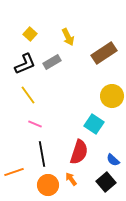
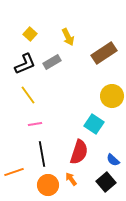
pink line: rotated 32 degrees counterclockwise
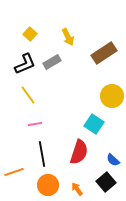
orange arrow: moved 6 px right, 10 px down
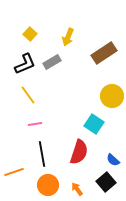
yellow arrow: rotated 48 degrees clockwise
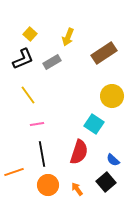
black L-shape: moved 2 px left, 5 px up
pink line: moved 2 px right
